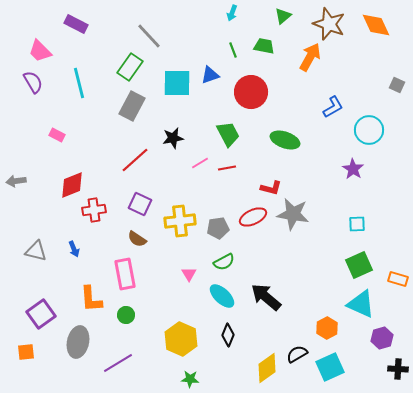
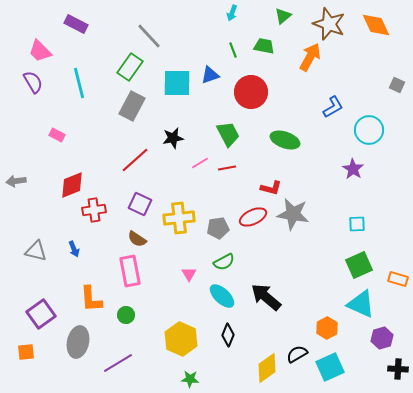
yellow cross at (180, 221): moved 1 px left, 3 px up
pink rectangle at (125, 274): moved 5 px right, 3 px up
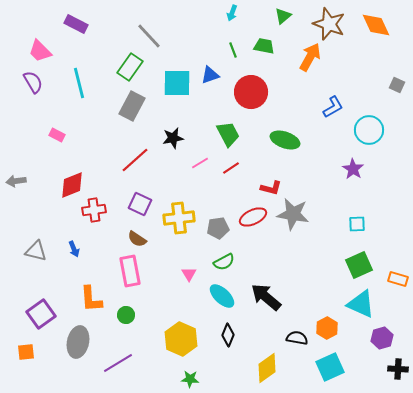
red line at (227, 168): moved 4 px right; rotated 24 degrees counterclockwise
black semicircle at (297, 354): moved 16 px up; rotated 40 degrees clockwise
